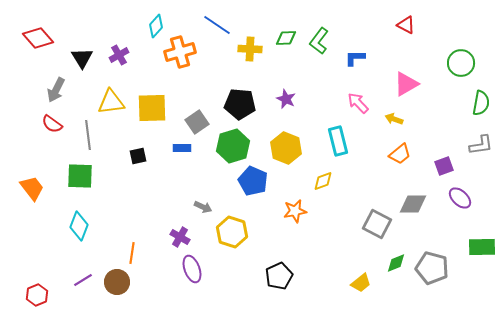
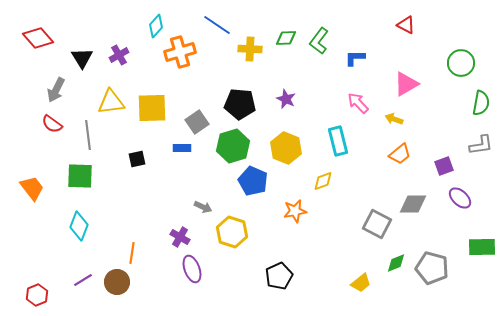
black square at (138, 156): moved 1 px left, 3 px down
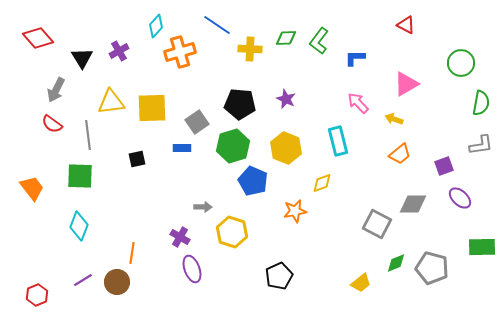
purple cross at (119, 55): moved 4 px up
yellow diamond at (323, 181): moved 1 px left, 2 px down
gray arrow at (203, 207): rotated 24 degrees counterclockwise
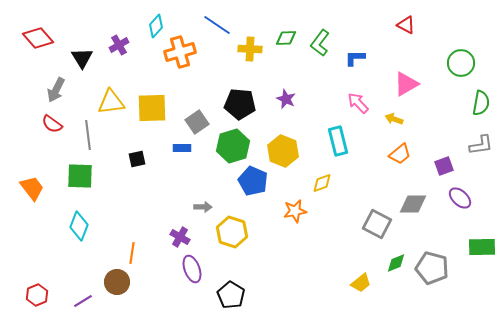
green L-shape at (319, 41): moved 1 px right, 2 px down
purple cross at (119, 51): moved 6 px up
yellow hexagon at (286, 148): moved 3 px left, 3 px down
black pentagon at (279, 276): moved 48 px left, 19 px down; rotated 16 degrees counterclockwise
purple line at (83, 280): moved 21 px down
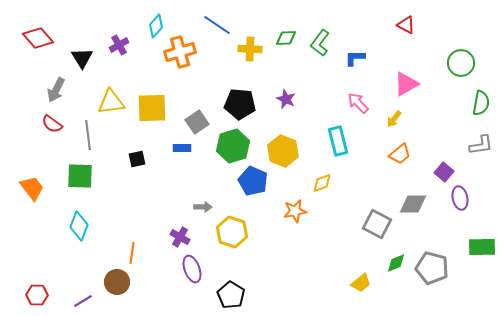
yellow arrow at (394, 119): rotated 72 degrees counterclockwise
purple square at (444, 166): moved 6 px down; rotated 30 degrees counterclockwise
purple ellipse at (460, 198): rotated 35 degrees clockwise
red hexagon at (37, 295): rotated 25 degrees clockwise
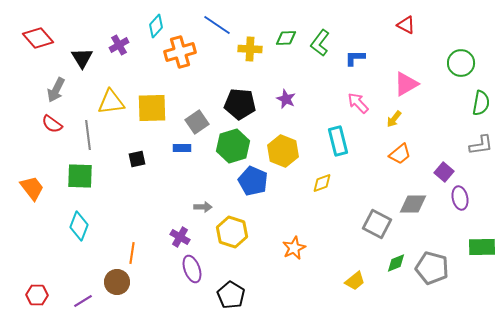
orange star at (295, 211): moved 1 px left, 37 px down; rotated 15 degrees counterclockwise
yellow trapezoid at (361, 283): moved 6 px left, 2 px up
